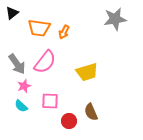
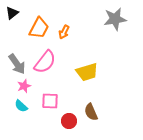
orange trapezoid: rotated 70 degrees counterclockwise
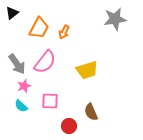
yellow trapezoid: moved 2 px up
red circle: moved 5 px down
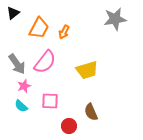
black triangle: moved 1 px right
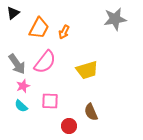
pink star: moved 1 px left
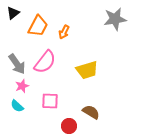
orange trapezoid: moved 1 px left, 2 px up
pink star: moved 1 px left
cyan semicircle: moved 4 px left
brown semicircle: rotated 144 degrees clockwise
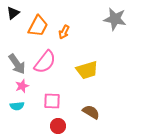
gray star: rotated 20 degrees clockwise
pink square: moved 2 px right
cyan semicircle: rotated 48 degrees counterclockwise
red circle: moved 11 px left
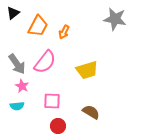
pink star: rotated 24 degrees counterclockwise
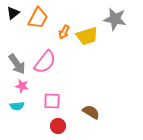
orange trapezoid: moved 8 px up
yellow trapezoid: moved 34 px up
pink star: rotated 16 degrees counterclockwise
